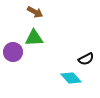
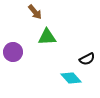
brown arrow: rotated 21 degrees clockwise
green triangle: moved 13 px right, 1 px up
black semicircle: moved 1 px right
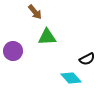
purple circle: moved 1 px up
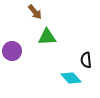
purple circle: moved 1 px left
black semicircle: moved 1 px left, 1 px down; rotated 112 degrees clockwise
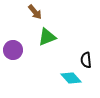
green triangle: rotated 18 degrees counterclockwise
purple circle: moved 1 px right, 1 px up
